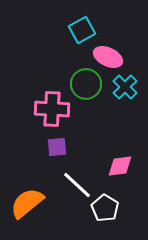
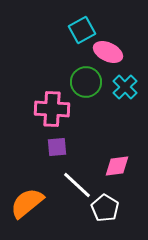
pink ellipse: moved 5 px up
green circle: moved 2 px up
pink diamond: moved 3 px left
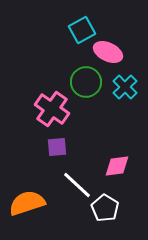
pink cross: rotated 32 degrees clockwise
orange semicircle: rotated 21 degrees clockwise
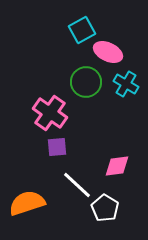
cyan cross: moved 1 px right, 3 px up; rotated 15 degrees counterclockwise
pink cross: moved 2 px left, 4 px down
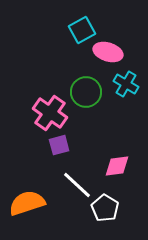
pink ellipse: rotated 8 degrees counterclockwise
green circle: moved 10 px down
purple square: moved 2 px right, 2 px up; rotated 10 degrees counterclockwise
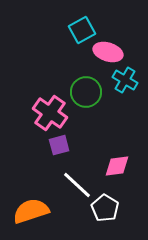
cyan cross: moved 1 px left, 4 px up
orange semicircle: moved 4 px right, 8 px down
